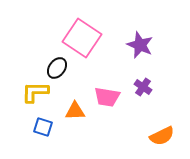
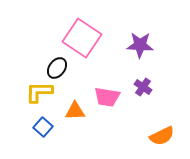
purple star: rotated 20 degrees counterclockwise
yellow L-shape: moved 4 px right
blue square: rotated 24 degrees clockwise
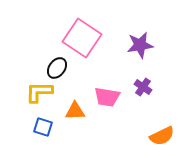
purple star: rotated 12 degrees counterclockwise
blue square: rotated 24 degrees counterclockwise
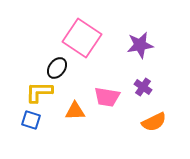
blue square: moved 12 px left, 7 px up
orange semicircle: moved 8 px left, 14 px up
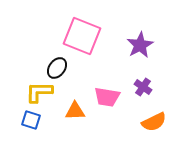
pink square: moved 2 px up; rotated 12 degrees counterclockwise
purple star: rotated 20 degrees counterclockwise
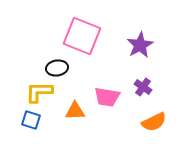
black ellipse: rotated 45 degrees clockwise
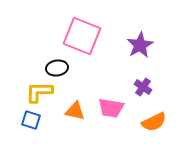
pink trapezoid: moved 4 px right, 11 px down
orange triangle: rotated 15 degrees clockwise
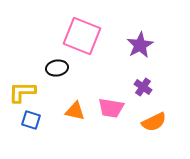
yellow L-shape: moved 17 px left
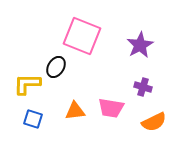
black ellipse: moved 1 px left, 1 px up; rotated 50 degrees counterclockwise
purple cross: rotated 18 degrees counterclockwise
yellow L-shape: moved 5 px right, 8 px up
orange triangle: rotated 20 degrees counterclockwise
blue square: moved 2 px right, 1 px up
